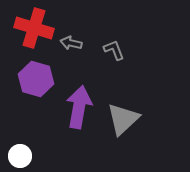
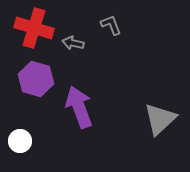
gray arrow: moved 2 px right
gray L-shape: moved 3 px left, 25 px up
purple arrow: rotated 30 degrees counterclockwise
gray triangle: moved 37 px right
white circle: moved 15 px up
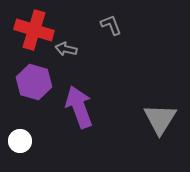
red cross: moved 2 px down
gray arrow: moved 7 px left, 6 px down
purple hexagon: moved 2 px left, 3 px down
gray triangle: rotated 15 degrees counterclockwise
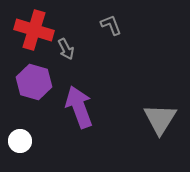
gray arrow: rotated 130 degrees counterclockwise
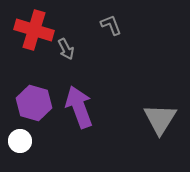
purple hexagon: moved 21 px down
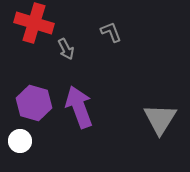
gray L-shape: moved 7 px down
red cross: moved 7 px up
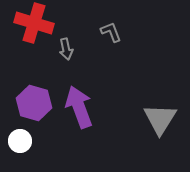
gray arrow: rotated 15 degrees clockwise
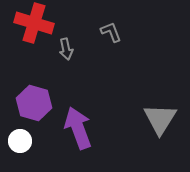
purple arrow: moved 1 px left, 21 px down
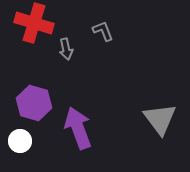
gray L-shape: moved 8 px left, 1 px up
gray triangle: rotated 9 degrees counterclockwise
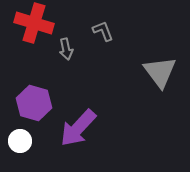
gray triangle: moved 47 px up
purple arrow: rotated 117 degrees counterclockwise
